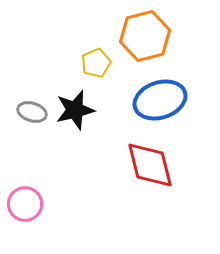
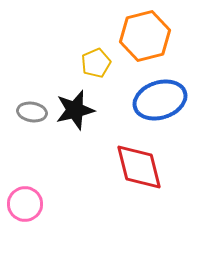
gray ellipse: rotated 8 degrees counterclockwise
red diamond: moved 11 px left, 2 px down
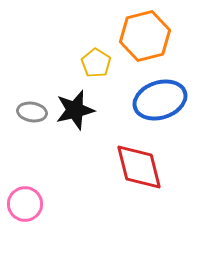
yellow pentagon: rotated 16 degrees counterclockwise
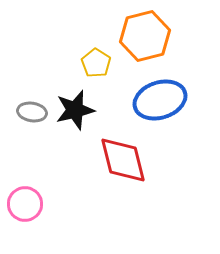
red diamond: moved 16 px left, 7 px up
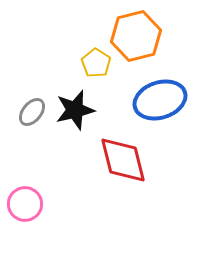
orange hexagon: moved 9 px left
gray ellipse: rotated 60 degrees counterclockwise
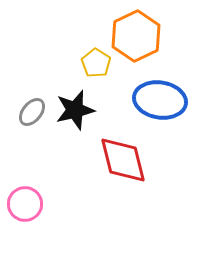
orange hexagon: rotated 12 degrees counterclockwise
blue ellipse: rotated 27 degrees clockwise
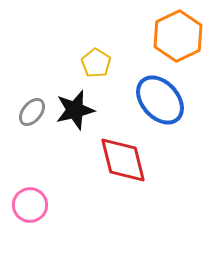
orange hexagon: moved 42 px right
blue ellipse: rotated 39 degrees clockwise
pink circle: moved 5 px right, 1 px down
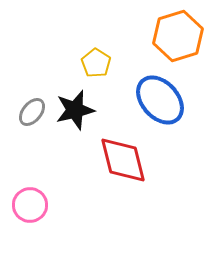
orange hexagon: rotated 9 degrees clockwise
